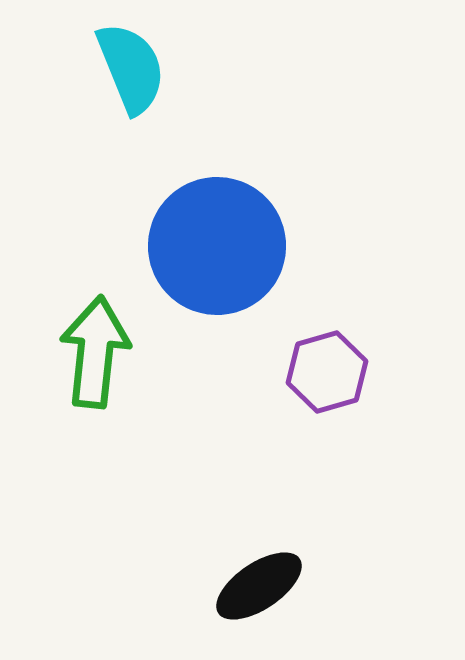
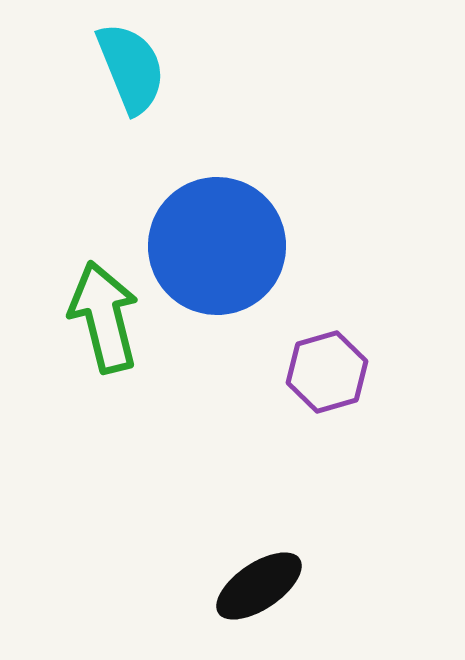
green arrow: moved 9 px right, 35 px up; rotated 20 degrees counterclockwise
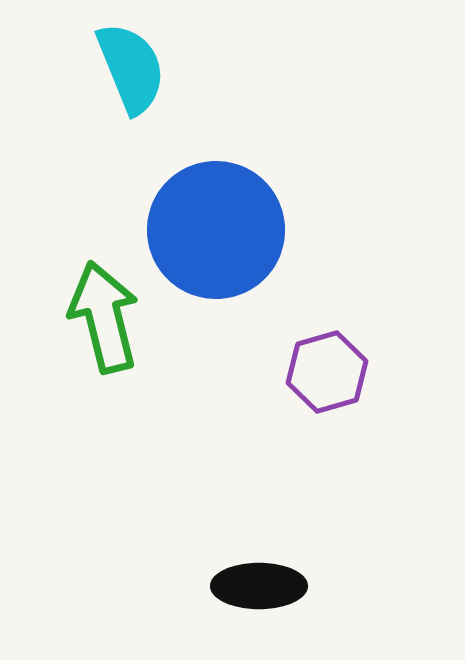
blue circle: moved 1 px left, 16 px up
black ellipse: rotated 34 degrees clockwise
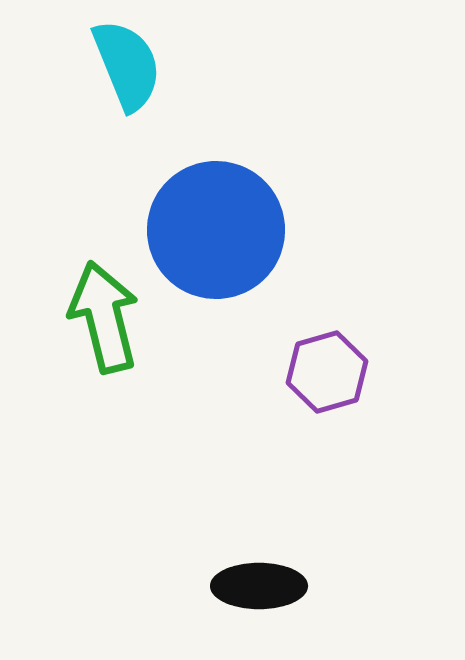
cyan semicircle: moved 4 px left, 3 px up
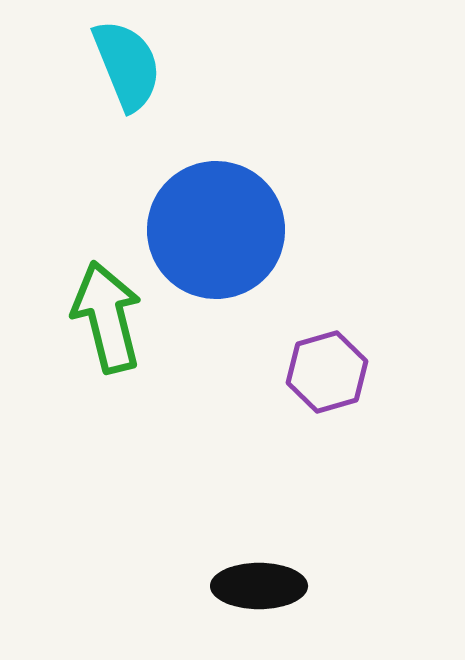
green arrow: moved 3 px right
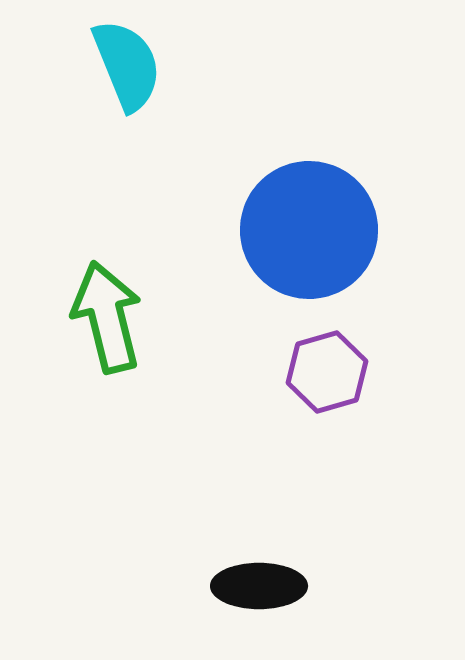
blue circle: moved 93 px right
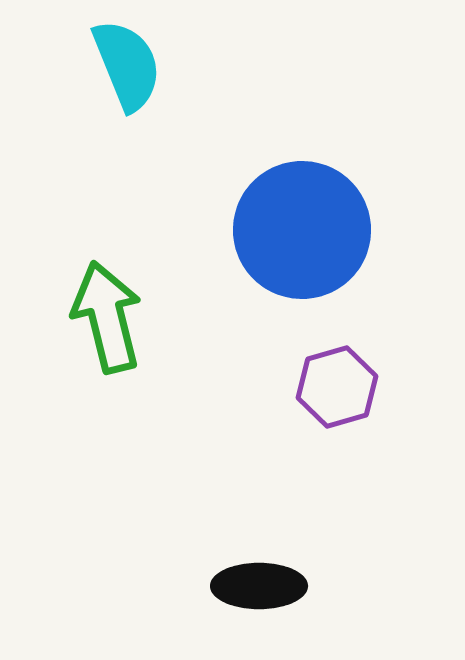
blue circle: moved 7 px left
purple hexagon: moved 10 px right, 15 px down
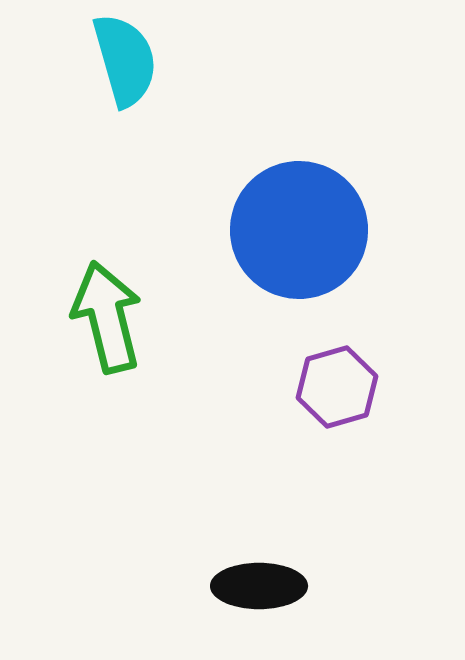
cyan semicircle: moved 2 px left, 5 px up; rotated 6 degrees clockwise
blue circle: moved 3 px left
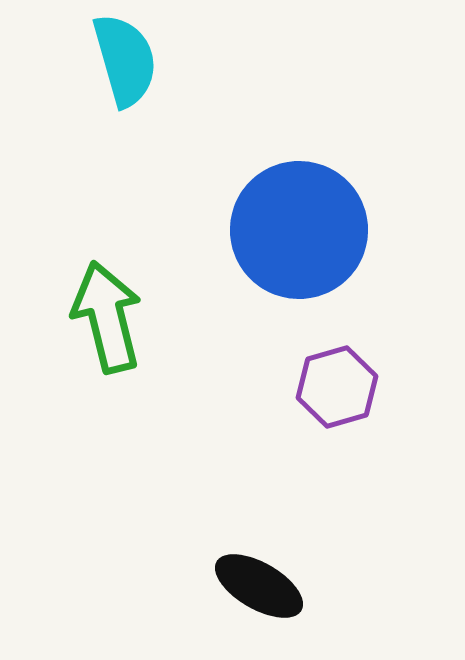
black ellipse: rotated 30 degrees clockwise
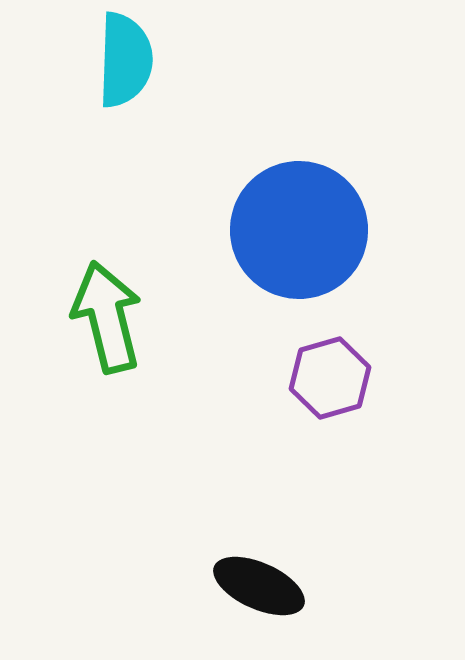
cyan semicircle: rotated 18 degrees clockwise
purple hexagon: moved 7 px left, 9 px up
black ellipse: rotated 6 degrees counterclockwise
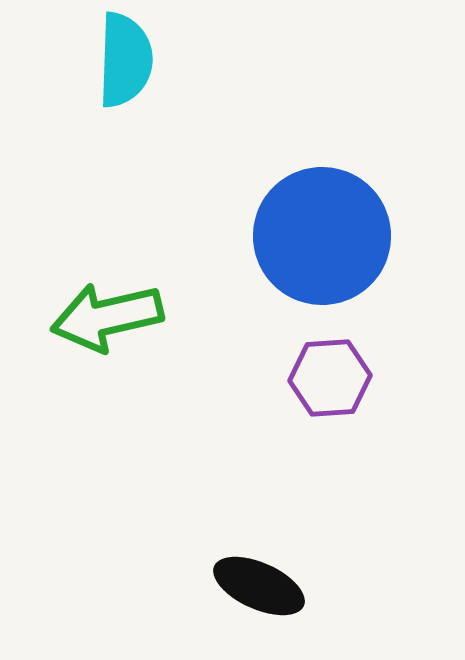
blue circle: moved 23 px right, 6 px down
green arrow: rotated 89 degrees counterclockwise
purple hexagon: rotated 12 degrees clockwise
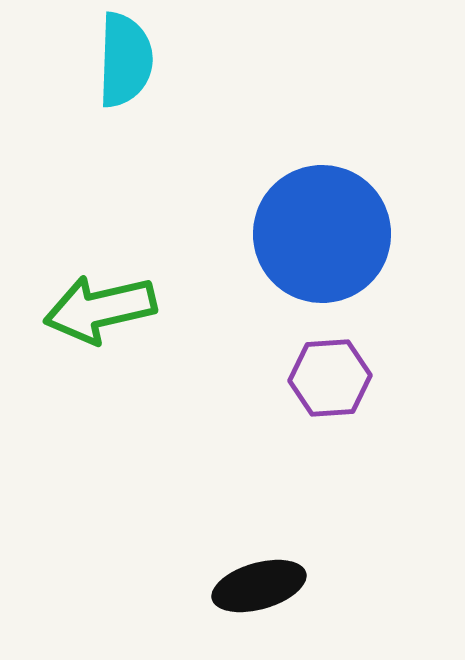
blue circle: moved 2 px up
green arrow: moved 7 px left, 8 px up
black ellipse: rotated 40 degrees counterclockwise
